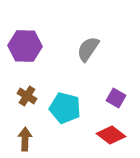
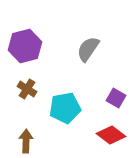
purple hexagon: rotated 16 degrees counterclockwise
brown cross: moved 7 px up
cyan pentagon: rotated 24 degrees counterclockwise
brown arrow: moved 1 px right, 2 px down
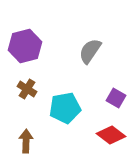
gray semicircle: moved 2 px right, 2 px down
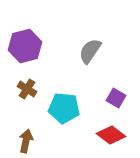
cyan pentagon: moved 1 px left; rotated 16 degrees clockwise
brown arrow: rotated 10 degrees clockwise
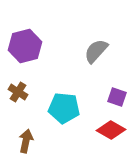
gray semicircle: moved 6 px right; rotated 8 degrees clockwise
brown cross: moved 9 px left, 3 px down
purple square: moved 1 px right, 1 px up; rotated 12 degrees counterclockwise
red diamond: moved 5 px up; rotated 8 degrees counterclockwise
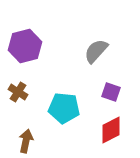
purple square: moved 6 px left, 5 px up
red diamond: rotated 56 degrees counterclockwise
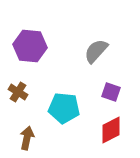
purple hexagon: moved 5 px right; rotated 20 degrees clockwise
brown arrow: moved 1 px right, 3 px up
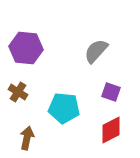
purple hexagon: moved 4 px left, 2 px down
